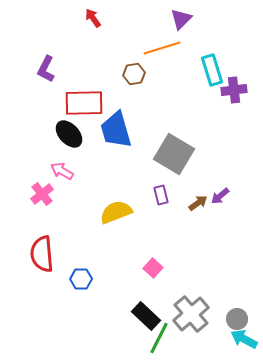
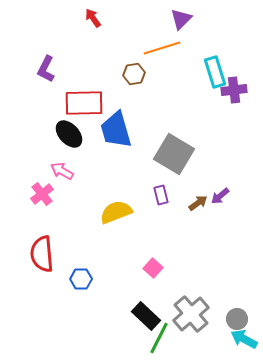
cyan rectangle: moved 3 px right, 2 px down
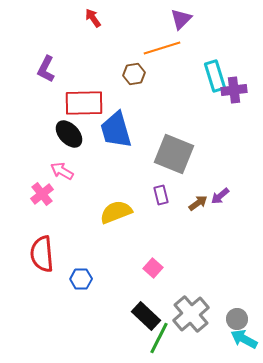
cyan rectangle: moved 4 px down
gray square: rotated 9 degrees counterclockwise
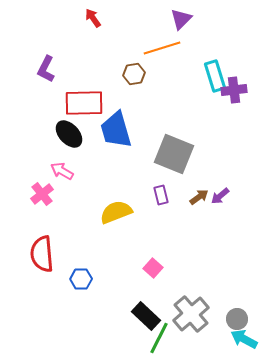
brown arrow: moved 1 px right, 6 px up
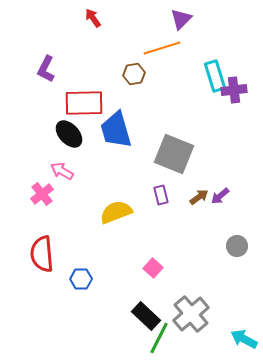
gray circle: moved 73 px up
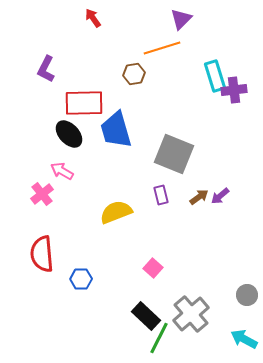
gray circle: moved 10 px right, 49 px down
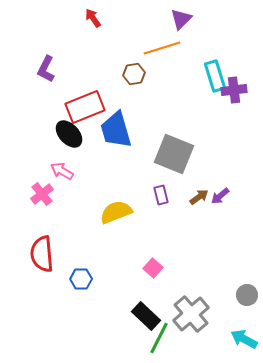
red rectangle: moved 1 px right, 4 px down; rotated 21 degrees counterclockwise
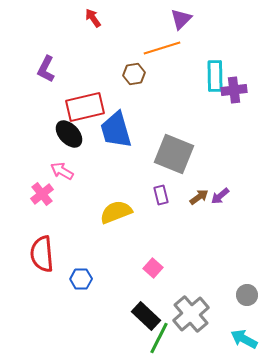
cyan rectangle: rotated 16 degrees clockwise
red rectangle: rotated 9 degrees clockwise
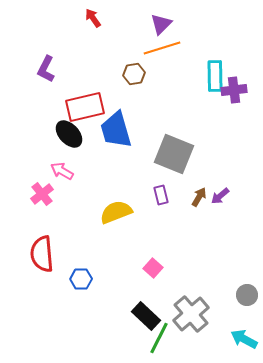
purple triangle: moved 20 px left, 5 px down
brown arrow: rotated 24 degrees counterclockwise
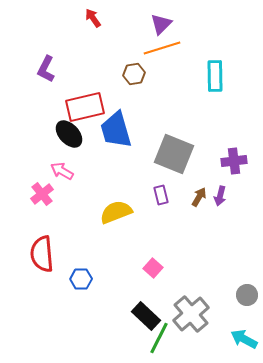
purple cross: moved 71 px down
purple arrow: rotated 36 degrees counterclockwise
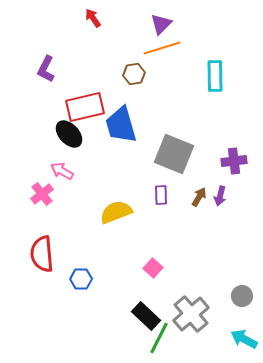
blue trapezoid: moved 5 px right, 5 px up
purple rectangle: rotated 12 degrees clockwise
gray circle: moved 5 px left, 1 px down
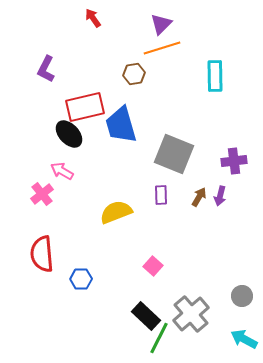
pink square: moved 2 px up
